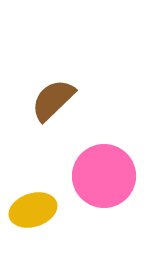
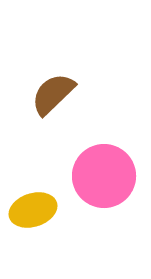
brown semicircle: moved 6 px up
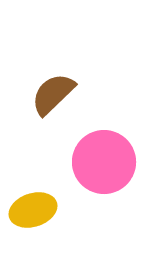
pink circle: moved 14 px up
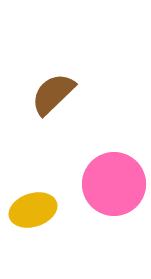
pink circle: moved 10 px right, 22 px down
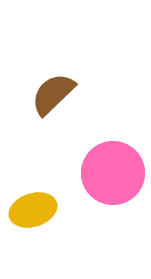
pink circle: moved 1 px left, 11 px up
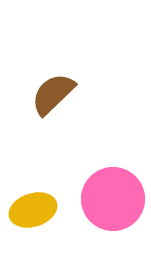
pink circle: moved 26 px down
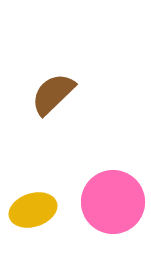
pink circle: moved 3 px down
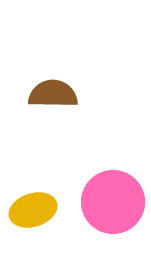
brown semicircle: rotated 45 degrees clockwise
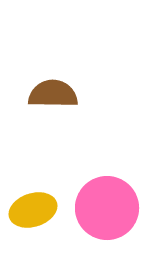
pink circle: moved 6 px left, 6 px down
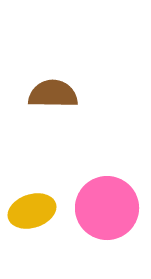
yellow ellipse: moved 1 px left, 1 px down
